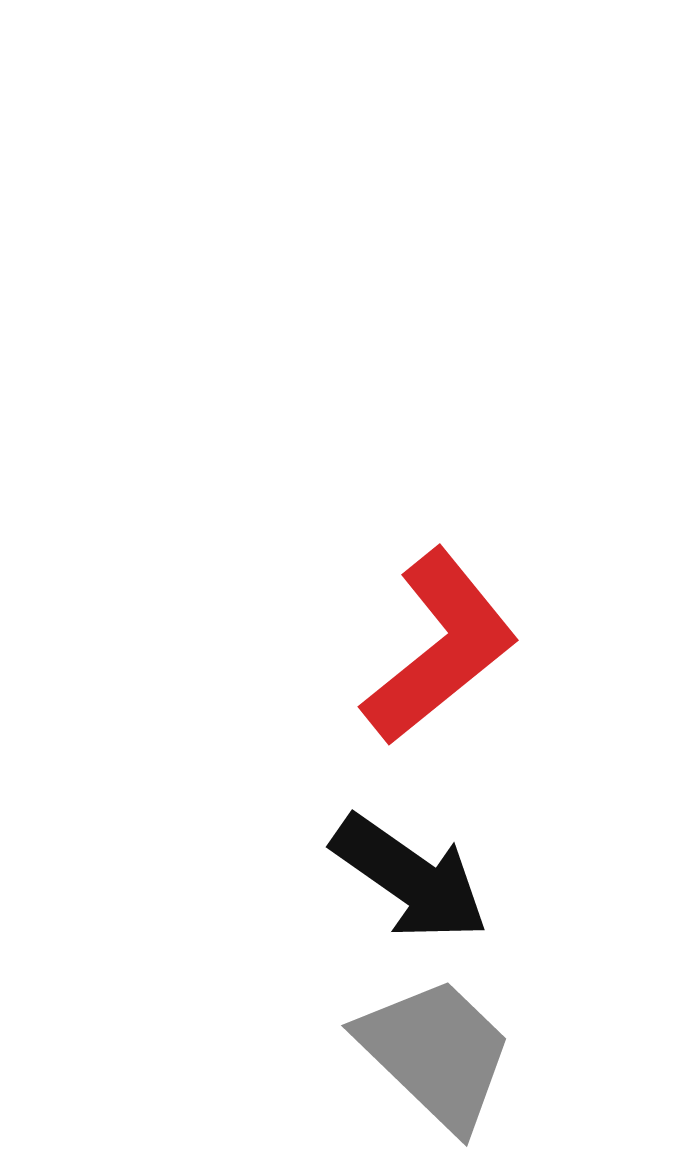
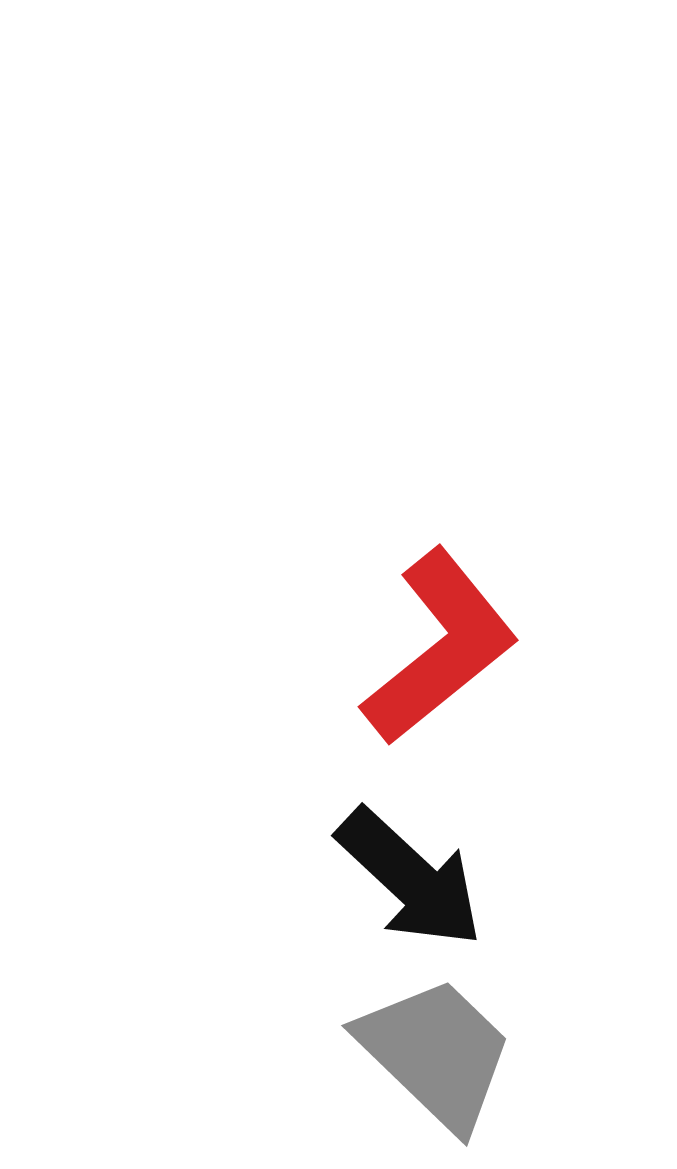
black arrow: rotated 8 degrees clockwise
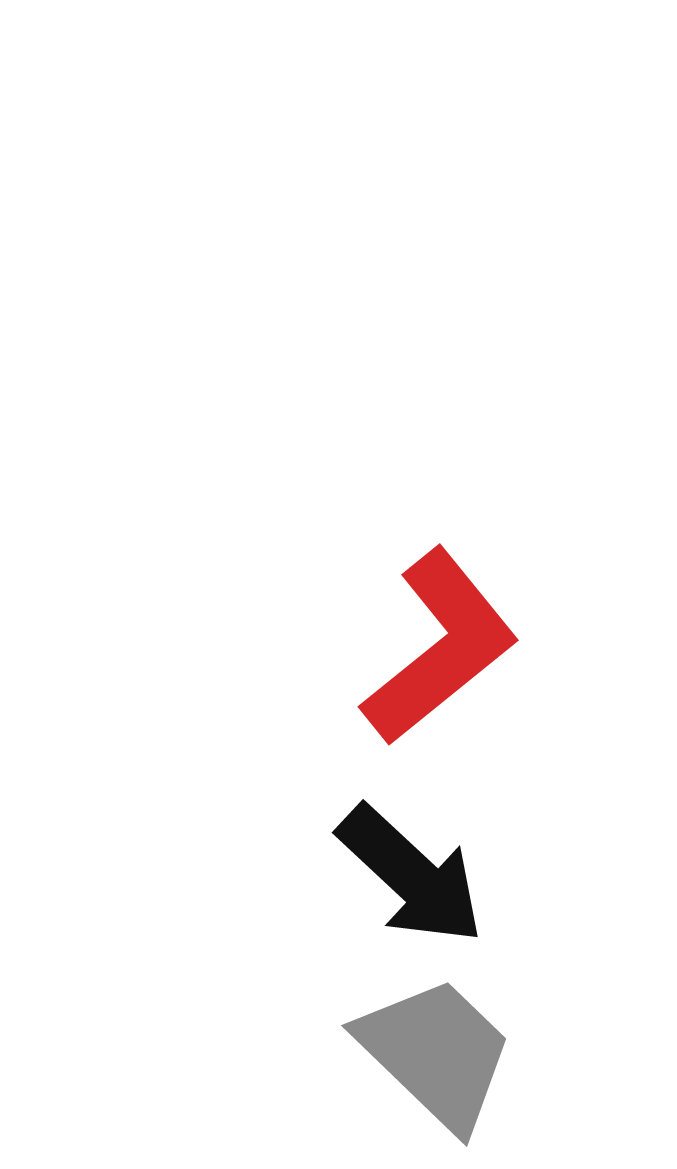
black arrow: moved 1 px right, 3 px up
